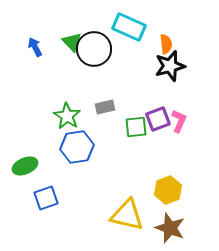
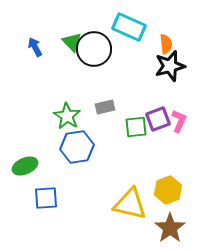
blue square: rotated 15 degrees clockwise
yellow triangle: moved 3 px right, 11 px up
brown star: rotated 16 degrees clockwise
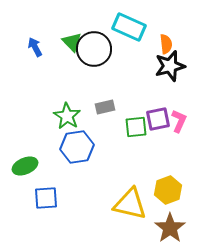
purple square: rotated 10 degrees clockwise
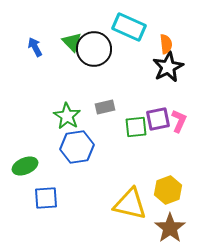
black star: moved 2 px left, 1 px down; rotated 12 degrees counterclockwise
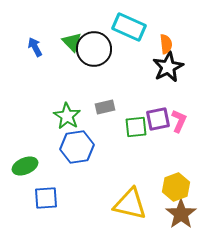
yellow hexagon: moved 8 px right, 3 px up
brown star: moved 11 px right, 14 px up
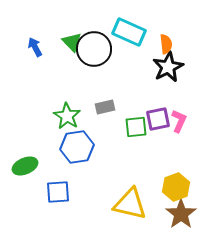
cyan rectangle: moved 5 px down
blue square: moved 12 px right, 6 px up
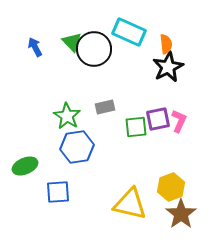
yellow hexagon: moved 5 px left
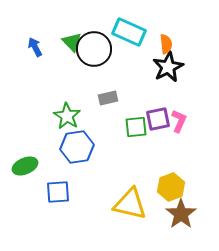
gray rectangle: moved 3 px right, 9 px up
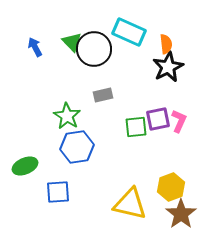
gray rectangle: moved 5 px left, 3 px up
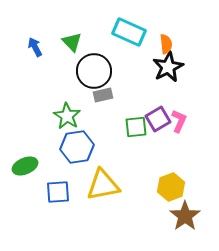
black circle: moved 22 px down
purple square: rotated 20 degrees counterclockwise
yellow triangle: moved 27 px left, 19 px up; rotated 24 degrees counterclockwise
brown star: moved 4 px right, 2 px down
